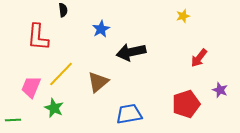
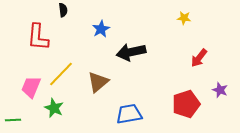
yellow star: moved 1 px right, 2 px down; rotated 24 degrees clockwise
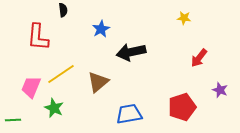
yellow line: rotated 12 degrees clockwise
red pentagon: moved 4 px left, 3 px down
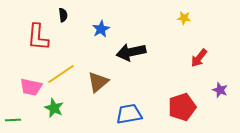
black semicircle: moved 5 px down
pink trapezoid: rotated 100 degrees counterclockwise
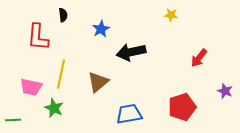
yellow star: moved 13 px left, 3 px up
yellow line: rotated 44 degrees counterclockwise
purple star: moved 5 px right, 1 px down
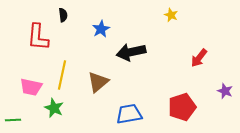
yellow star: rotated 16 degrees clockwise
yellow line: moved 1 px right, 1 px down
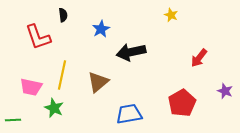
red L-shape: rotated 24 degrees counterclockwise
red pentagon: moved 4 px up; rotated 12 degrees counterclockwise
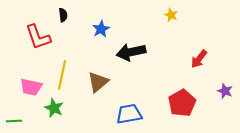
red arrow: moved 1 px down
green line: moved 1 px right, 1 px down
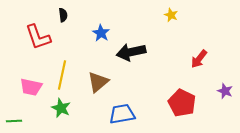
blue star: moved 4 px down; rotated 12 degrees counterclockwise
red pentagon: rotated 16 degrees counterclockwise
green star: moved 7 px right
blue trapezoid: moved 7 px left
